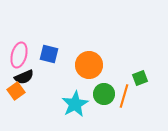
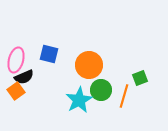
pink ellipse: moved 3 px left, 5 px down
green circle: moved 3 px left, 4 px up
cyan star: moved 4 px right, 4 px up
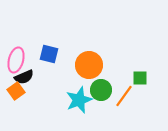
green square: rotated 21 degrees clockwise
orange line: rotated 20 degrees clockwise
cyan star: rotated 8 degrees clockwise
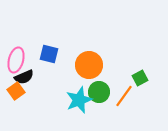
green square: rotated 28 degrees counterclockwise
green circle: moved 2 px left, 2 px down
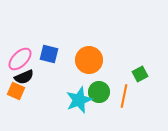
pink ellipse: moved 4 px right, 1 px up; rotated 30 degrees clockwise
orange circle: moved 5 px up
green square: moved 4 px up
orange square: rotated 30 degrees counterclockwise
orange line: rotated 25 degrees counterclockwise
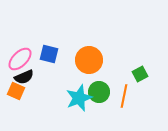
cyan star: moved 2 px up
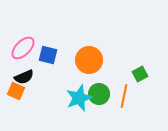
blue square: moved 1 px left, 1 px down
pink ellipse: moved 3 px right, 11 px up
green circle: moved 2 px down
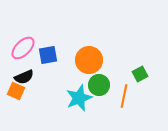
blue square: rotated 24 degrees counterclockwise
green circle: moved 9 px up
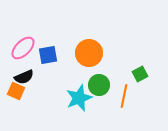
orange circle: moved 7 px up
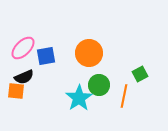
blue square: moved 2 px left, 1 px down
orange square: rotated 18 degrees counterclockwise
cyan star: rotated 12 degrees counterclockwise
